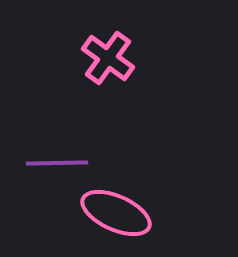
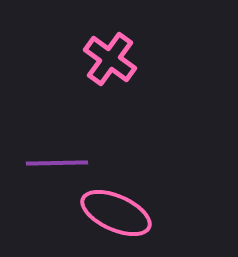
pink cross: moved 2 px right, 1 px down
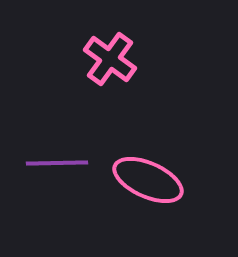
pink ellipse: moved 32 px right, 33 px up
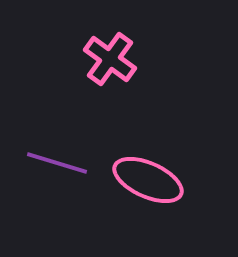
purple line: rotated 18 degrees clockwise
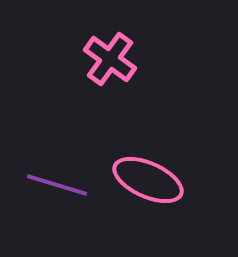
purple line: moved 22 px down
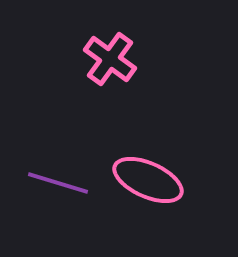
purple line: moved 1 px right, 2 px up
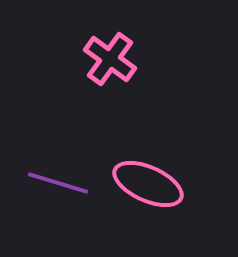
pink ellipse: moved 4 px down
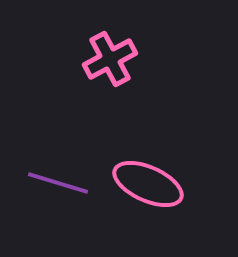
pink cross: rotated 26 degrees clockwise
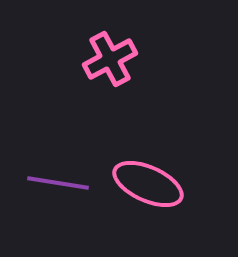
purple line: rotated 8 degrees counterclockwise
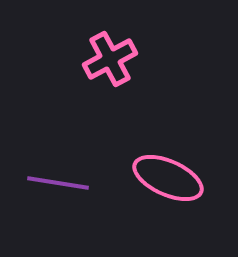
pink ellipse: moved 20 px right, 6 px up
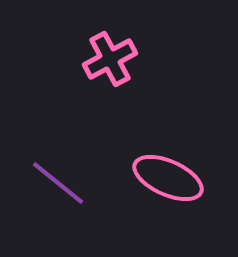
purple line: rotated 30 degrees clockwise
